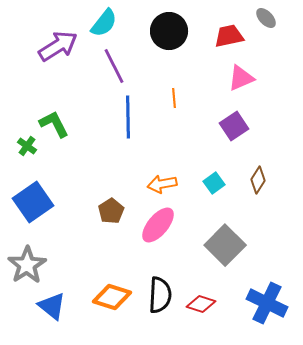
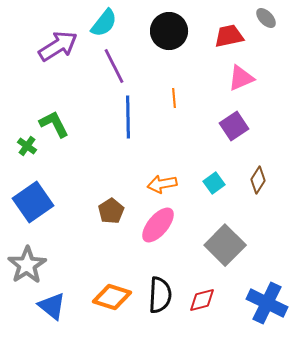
red diamond: moved 1 px right, 4 px up; rotated 32 degrees counterclockwise
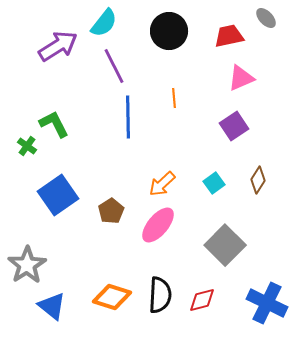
orange arrow: rotated 32 degrees counterclockwise
blue square: moved 25 px right, 7 px up
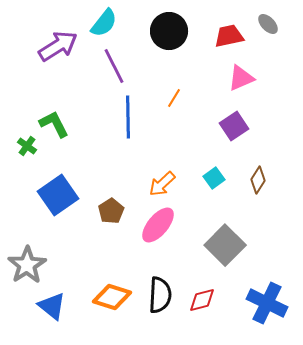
gray ellipse: moved 2 px right, 6 px down
orange line: rotated 36 degrees clockwise
cyan square: moved 5 px up
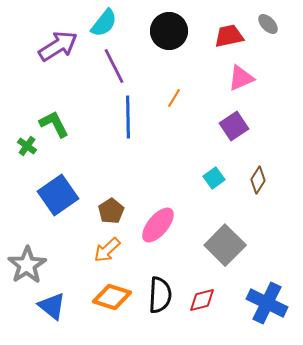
orange arrow: moved 55 px left, 66 px down
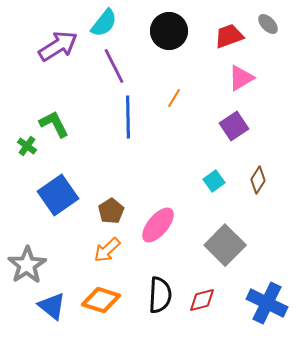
red trapezoid: rotated 8 degrees counterclockwise
pink triangle: rotated 8 degrees counterclockwise
cyan square: moved 3 px down
orange diamond: moved 11 px left, 3 px down
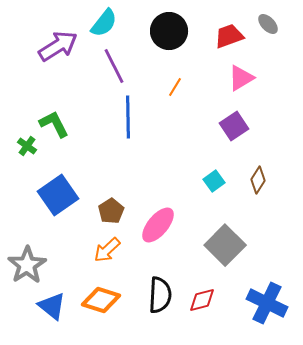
orange line: moved 1 px right, 11 px up
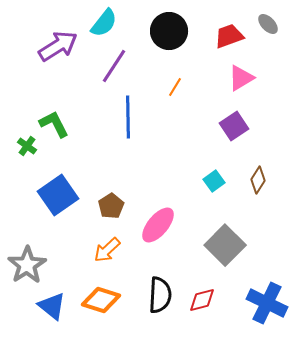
purple line: rotated 60 degrees clockwise
brown pentagon: moved 5 px up
